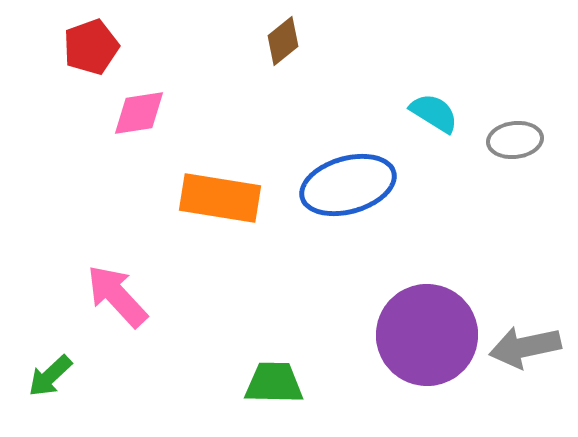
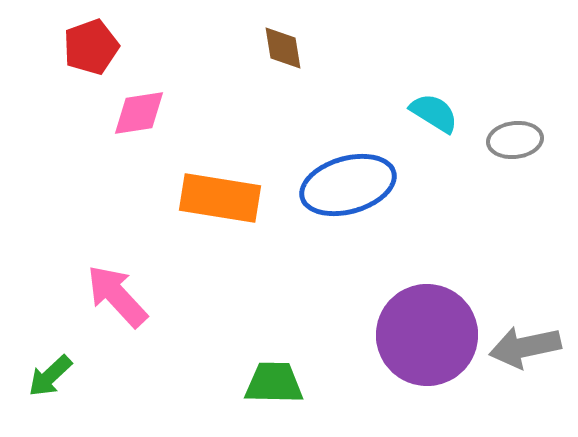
brown diamond: moved 7 px down; rotated 60 degrees counterclockwise
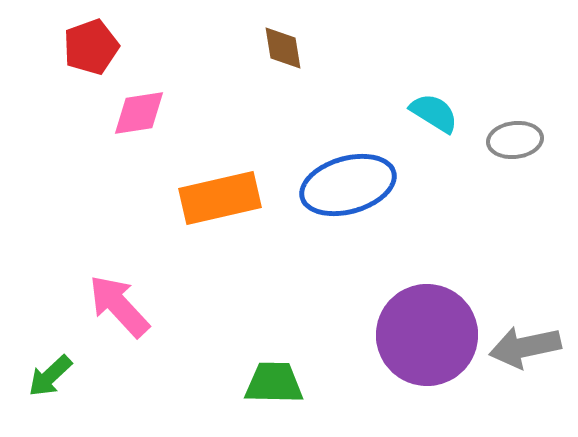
orange rectangle: rotated 22 degrees counterclockwise
pink arrow: moved 2 px right, 10 px down
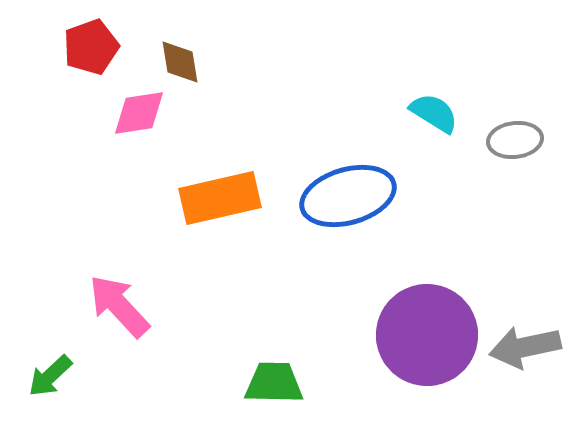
brown diamond: moved 103 px left, 14 px down
blue ellipse: moved 11 px down
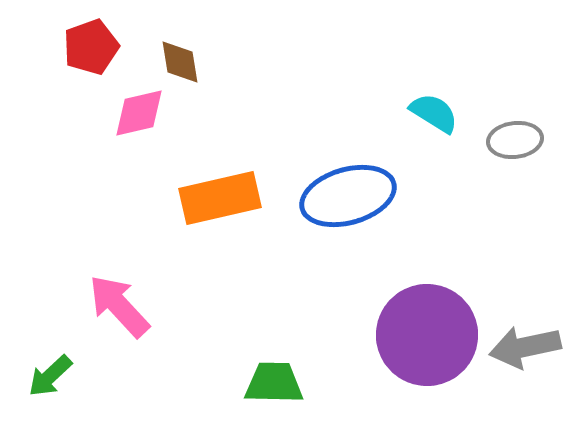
pink diamond: rotated 4 degrees counterclockwise
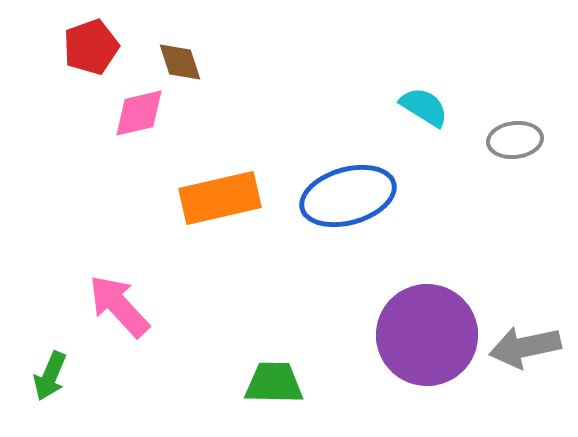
brown diamond: rotated 9 degrees counterclockwise
cyan semicircle: moved 10 px left, 6 px up
green arrow: rotated 24 degrees counterclockwise
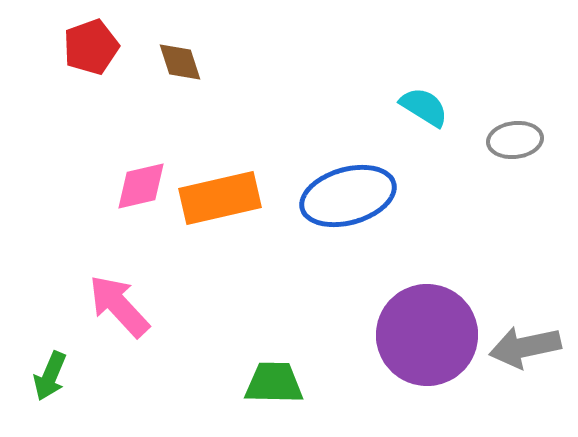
pink diamond: moved 2 px right, 73 px down
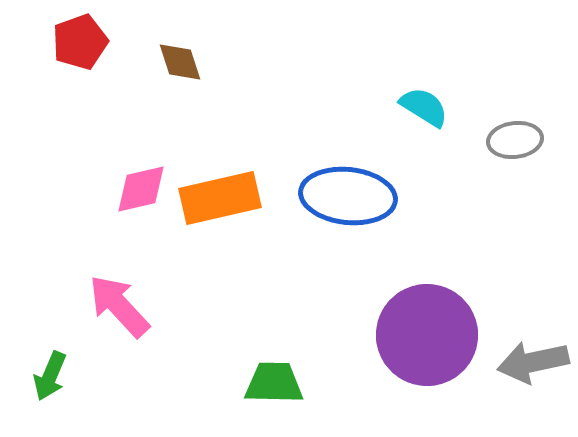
red pentagon: moved 11 px left, 5 px up
pink diamond: moved 3 px down
blue ellipse: rotated 22 degrees clockwise
gray arrow: moved 8 px right, 15 px down
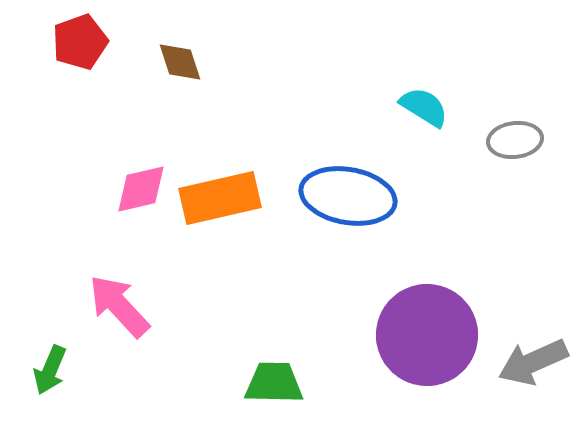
blue ellipse: rotated 4 degrees clockwise
gray arrow: rotated 12 degrees counterclockwise
green arrow: moved 6 px up
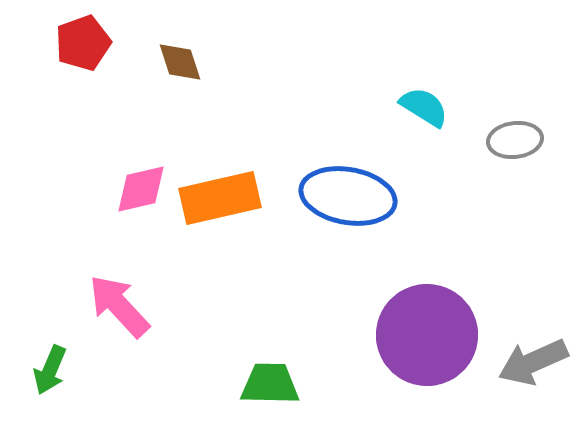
red pentagon: moved 3 px right, 1 px down
green trapezoid: moved 4 px left, 1 px down
